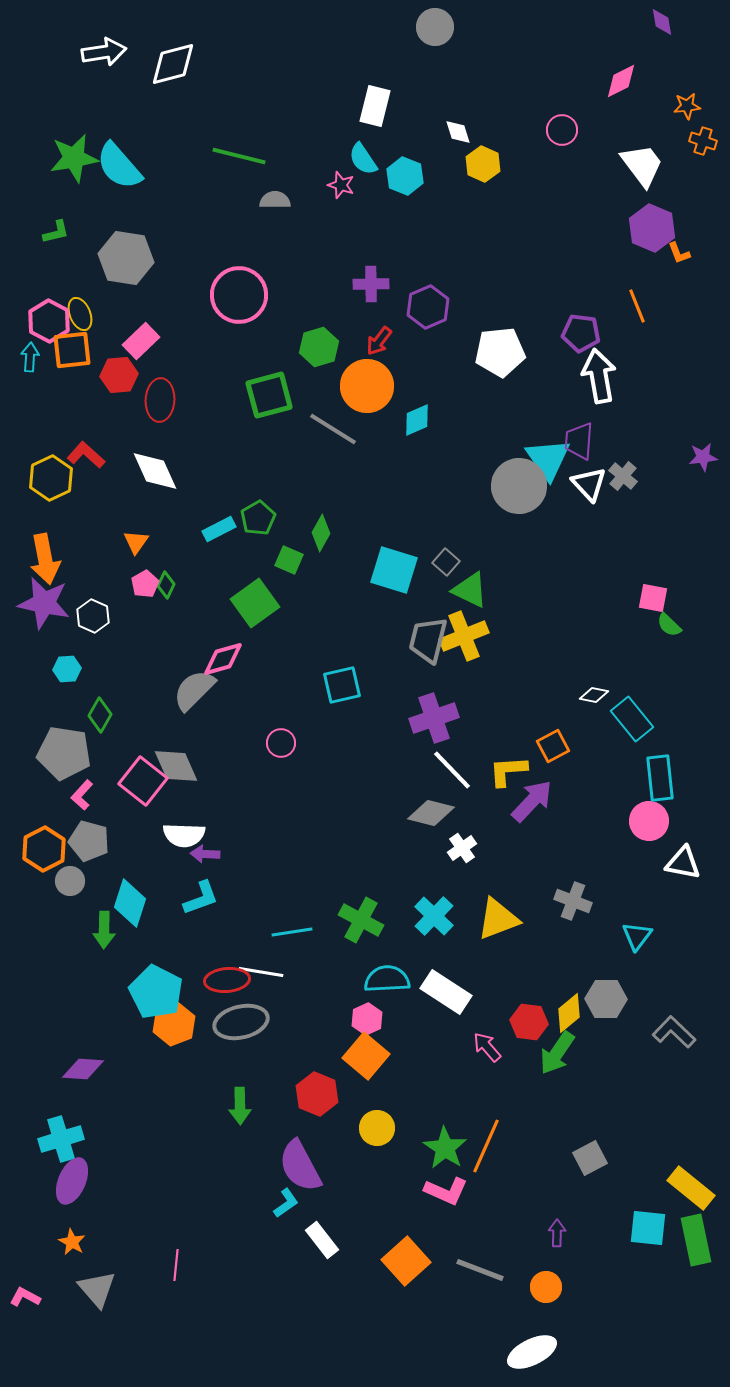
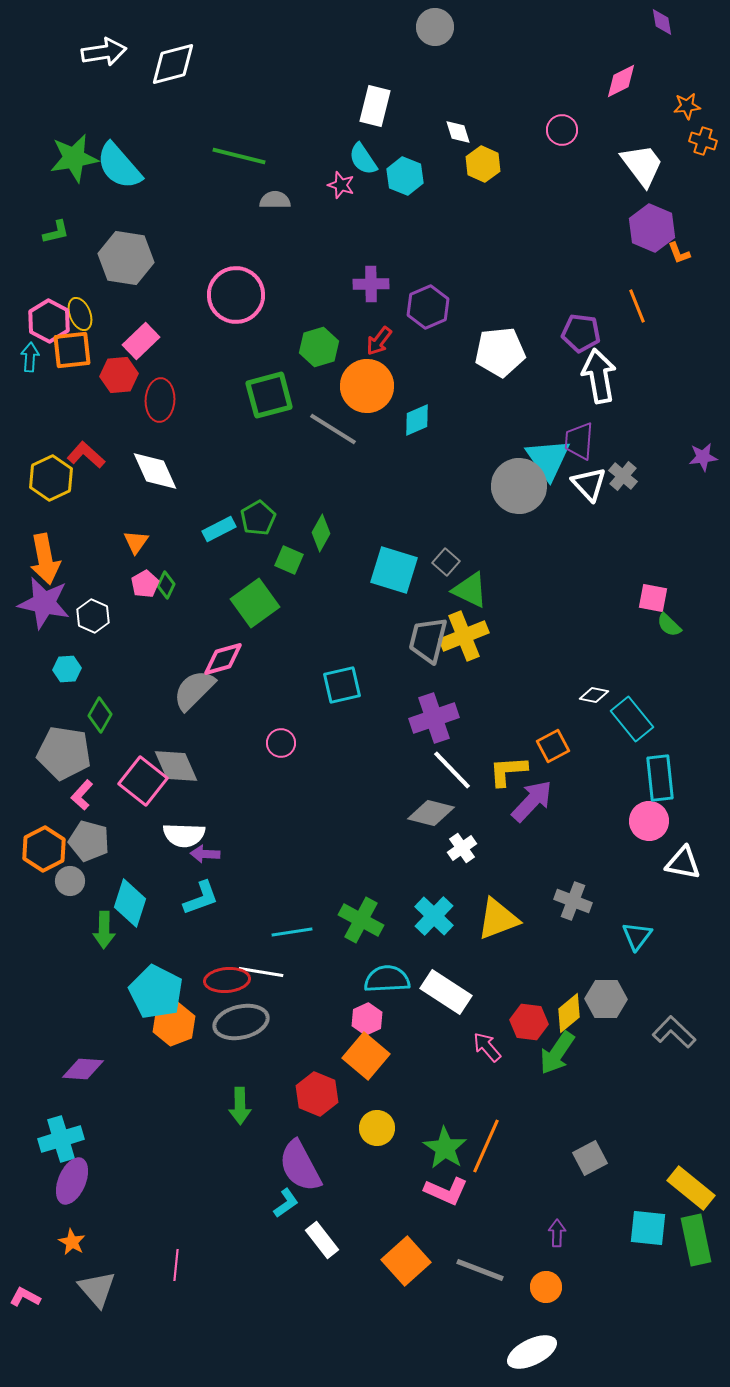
pink circle at (239, 295): moved 3 px left
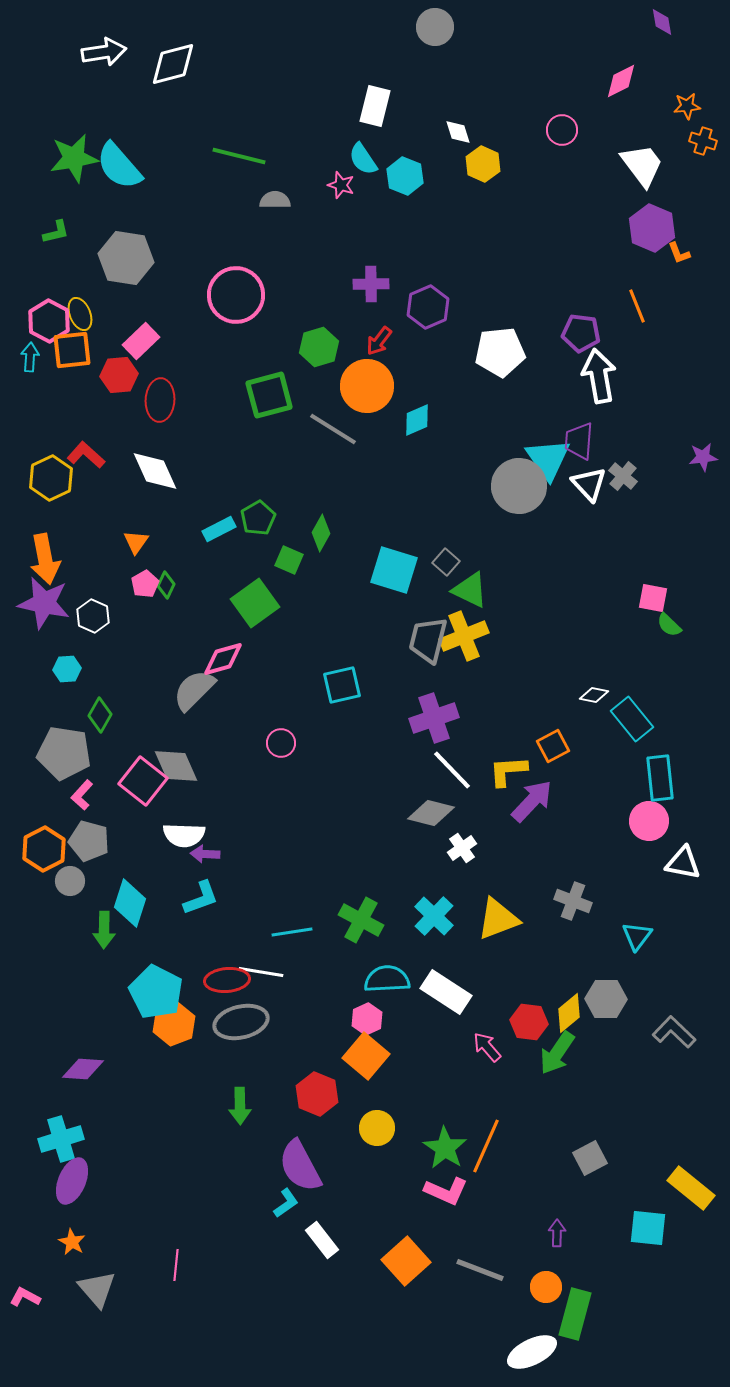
green rectangle at (696, 1240): moved 121 px left, 74 px down; rotated 27 degrees clockwise
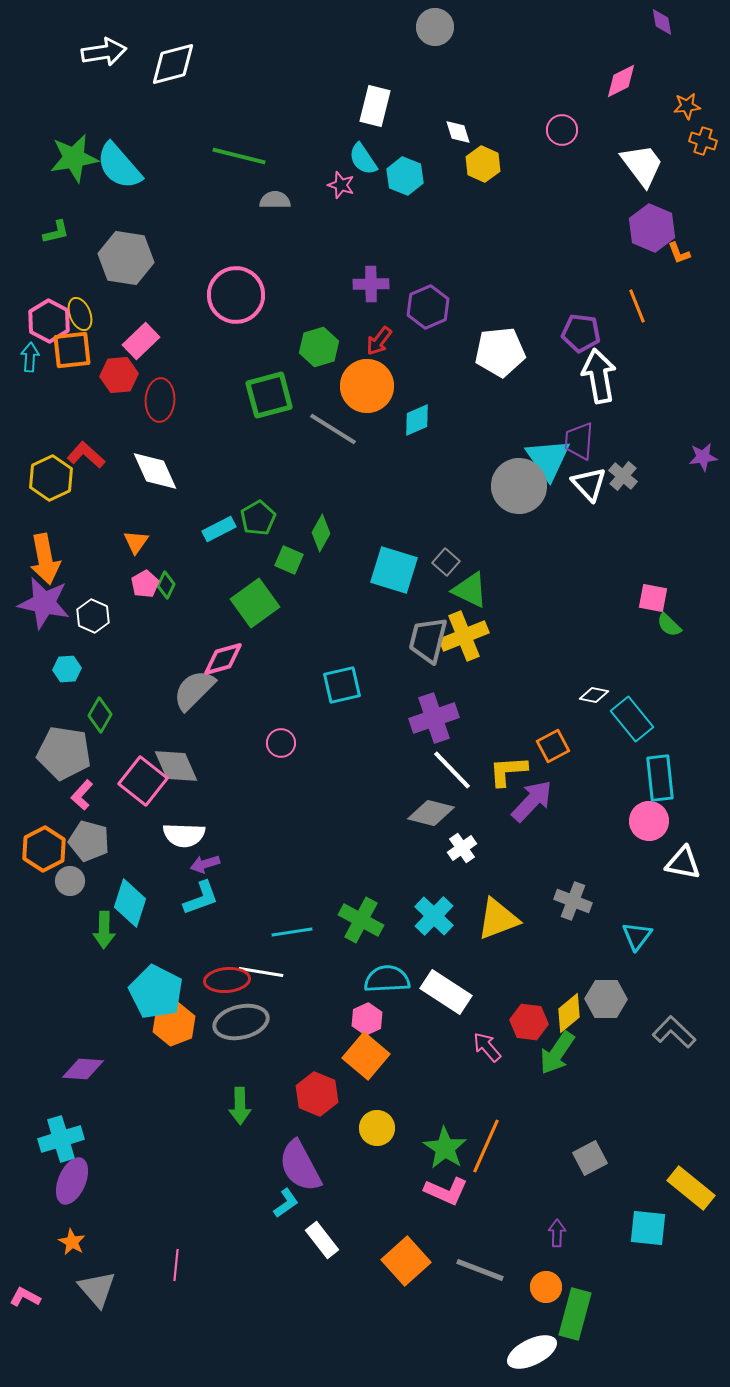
purple arrow at (205, 854): moved 10 px down; rotated 20 degrees counterclockwise
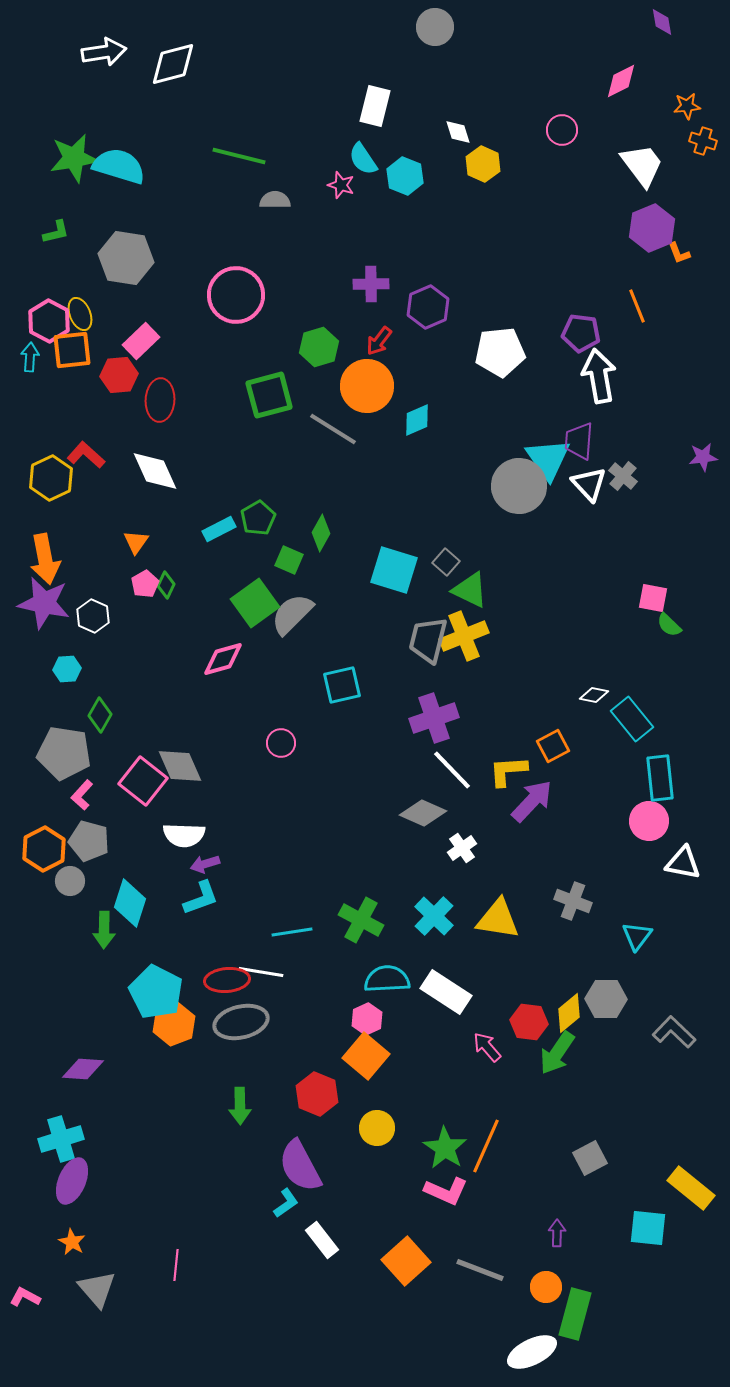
cyan semicircle at (119, 166): rotated 148 degrees clockwise
purple hexagon at (652, 228): rotated 15 degrees clockwise
gray semicircle at (194, 690): moved 98 px right, 76 px up
gray diamond at (176, 766): moved 4 px right
gray diamond at (431, 813): moved 8 px left; rotated 9 degrees clockwise
yellow triangle at (498, 919): rotated 30 degrees clockwise
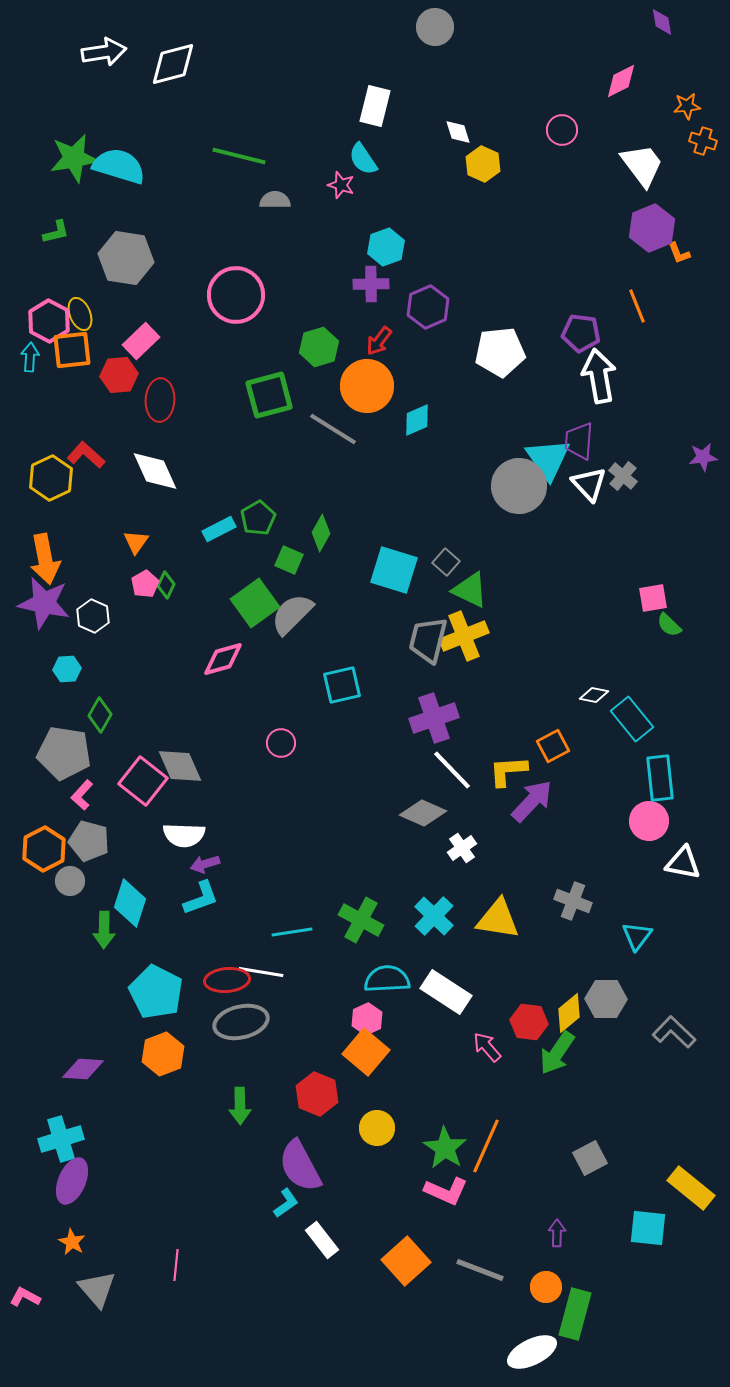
cyan hexagon at (405, 176): moved 19 px left, 71 px down; rotated 18 degrees clockwise
pink square at (653, 598): rotated 20 degrees counterclockwise
orange hexagon at (174, 1024): moved 11 px left, 30 px down
orange square at (366, 1056): moved 4 px up
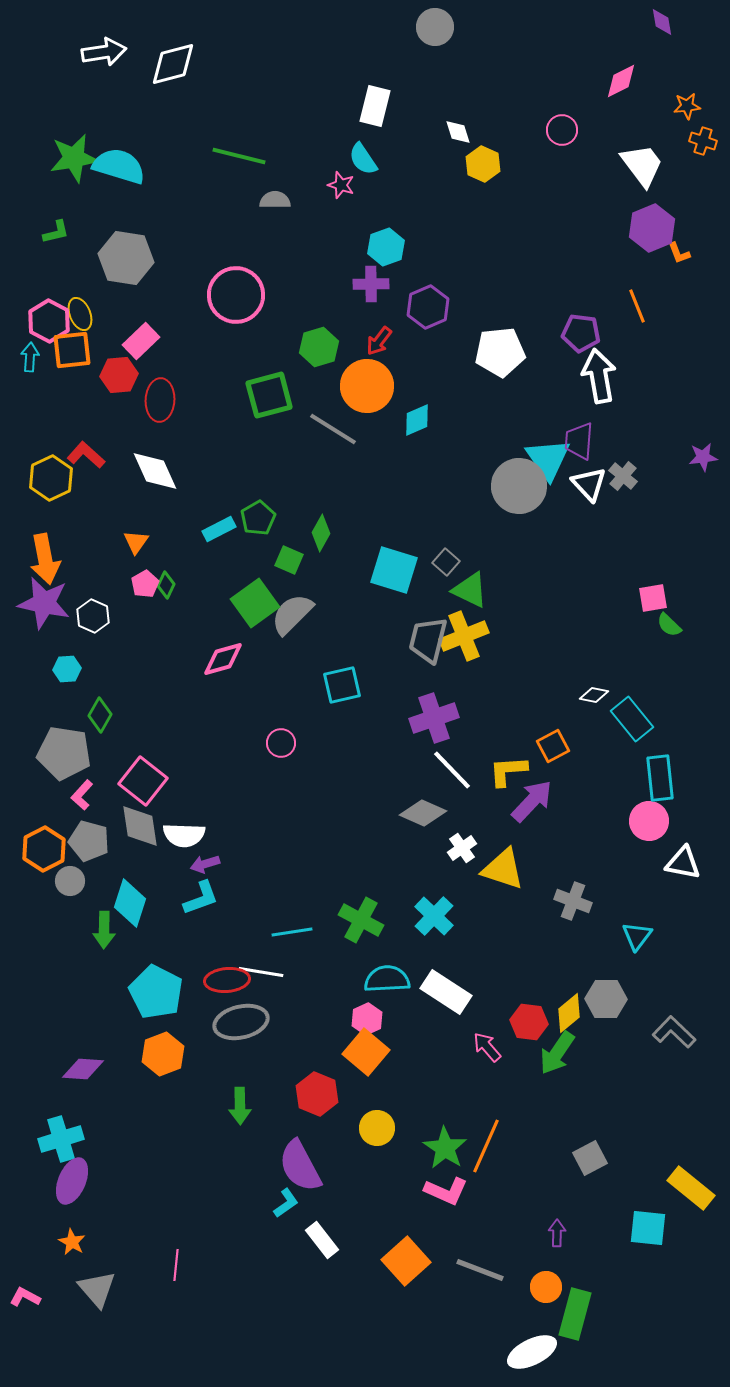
gray diamond at (180, 766): moved 40 px left, 60 px down; rotated 15 degrees clockwise
yellow triangle at (498, 919): moved 5 px right, 50 px up; rotated 9 degrees clockwise
